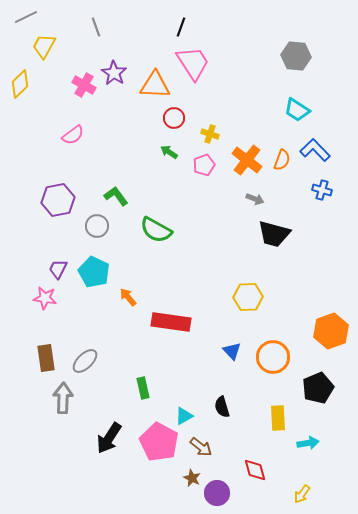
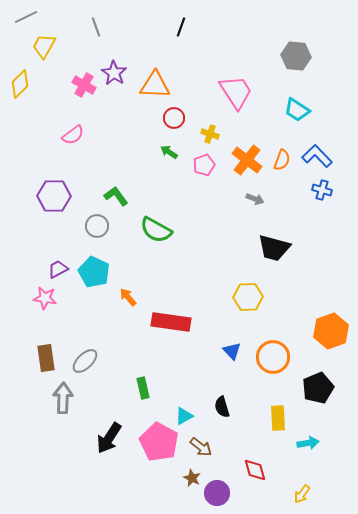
pink trapezoid at (193, 63): moved 43 px right, 29 px down
blue L-shape at (315, 150): moved 2 px right, 6 px down
purple hexagon at (58, 200): moved 4 px left, 4 px up; rotated 12 degrees clockwise
black trapezoid at (274, 234): moved 14 px down
purple trapezoid at (58, 269): rotated 35 degrees clockwise
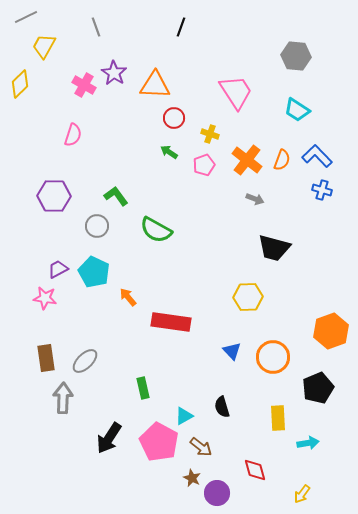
pink semicircle at (73, 135): rotated 35 degrees counterclockwise
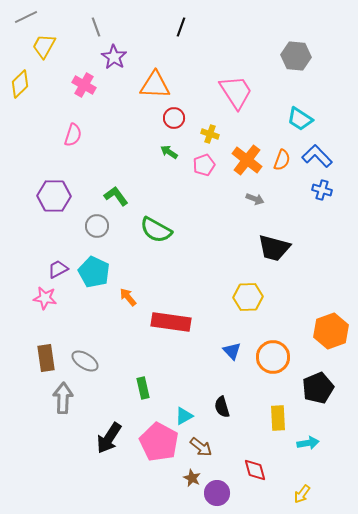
purple star at (114, 73): moved 16 px up
cyan trapezoid at (297, 110): moved 3 px right, 9 px down
gray ellipse at (85, 361): rotated 76 degrees clockwise
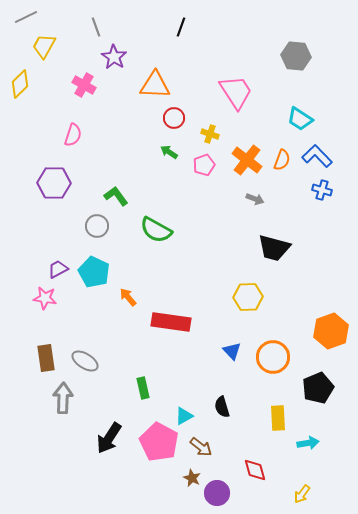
purple hexagon at (54, 196): moved 13 px up
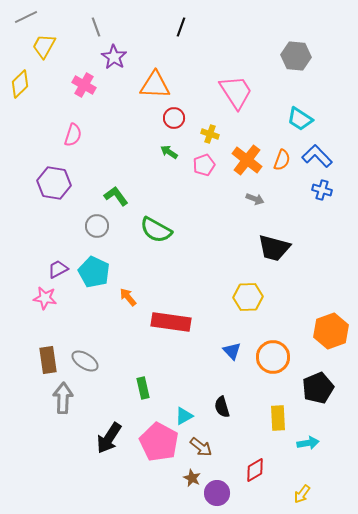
purple hexagon at (54, 183): rotated 8 degrees clockwise
brown rectangle at (46, 358): moved 2 px right, 2 px down
red diamond at (255, 470): rotated 75 degrees clockwise
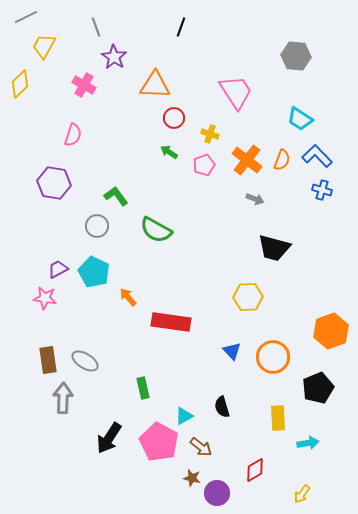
brown star at (192, 478): rotated 12 degrees counterclockwise
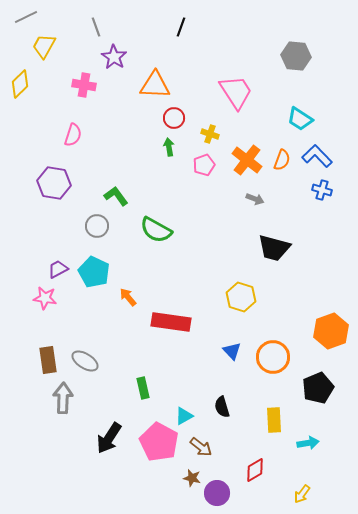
pink cross at (84, 85): rotated 20 degrees counterclockwise
green arrow at (169, 152): moved 5 px up; rotated 48 degrees clockwise
yellow hexagon at (248, 297): moved 7 px left; rotated 20 degrees clockwise
yellow rectangle at (278, 418): moved 4 px left, 2 px down
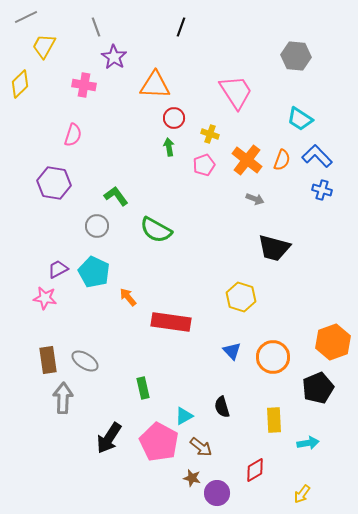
orange hexagon at (331, 331): moved 2 px right, 11 px down
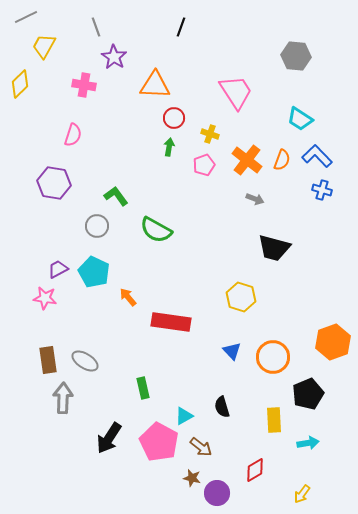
green arrow at (169, 147): rotated 18 degrees clockwise
black pentagon at (318, 388): moved 10 px left, 6 px down
